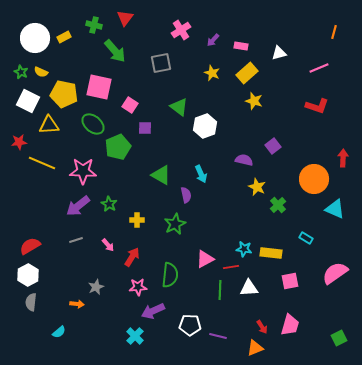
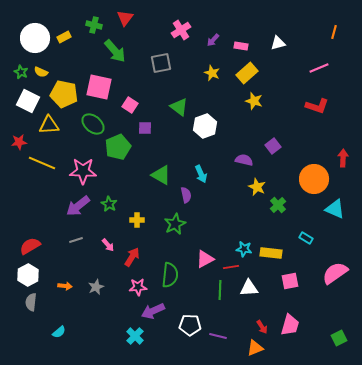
white triangle at (279, 53): moved 1 px left, 10 px up
orange arrow at (77, 304): moved 12 px left, 18 px up
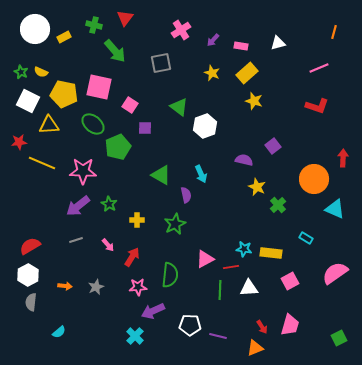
white circle at (35, 38): moved 9 px up
pink square at (290, 281): rotated 18 degrees counterclockwise
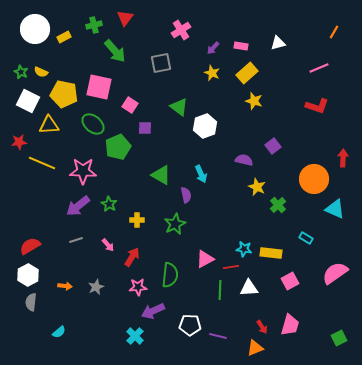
green cross at (94, 25): rotated 28 degrees counterclockwise
orange line at (334, 32): rotated 16 degrees clockwise
purple arrow at (213, 40): moved 8 px down
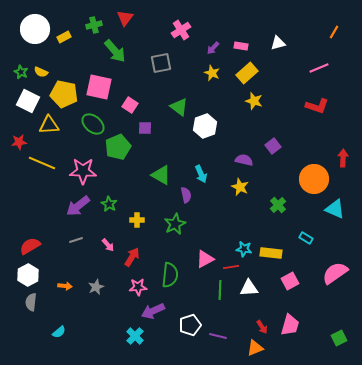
yellow star at (257, 187): moved 17 px left
white pentagon at (190, 325): rotated 20 degrees counterclockwise
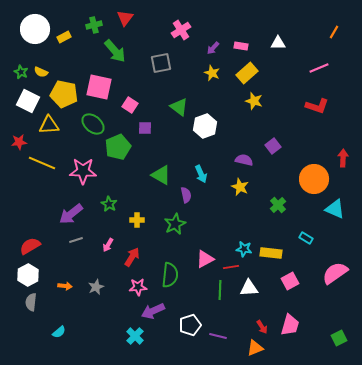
white triangle at (278, 43): rotated 14 degrees clockwise
purple arrow at (78, 206): moved 7 px left, 8 px down
pink arrow at (108, 245): rotated 72 degrees clockwise
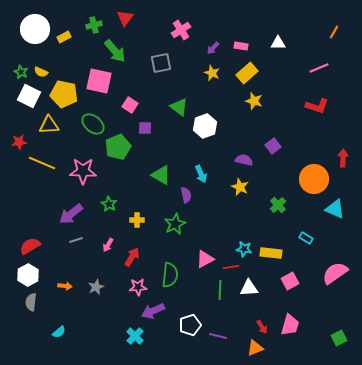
pink square at (99, 87): moved 6 px up
white square at (28, 101): moved 1 px right, 5 px up
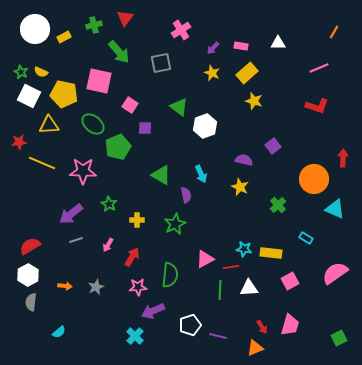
green arrow at (115, 51): moved 4 px right, 1 px down
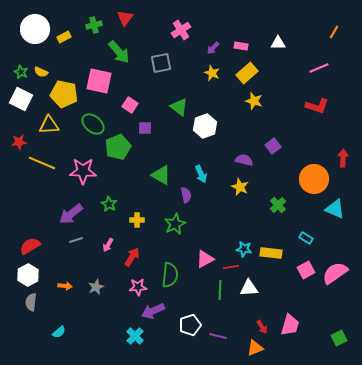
white square at (29, 96): moved 8 px left, 3 px down
pink square at (290, 281): moved 16 px right, 11 px up
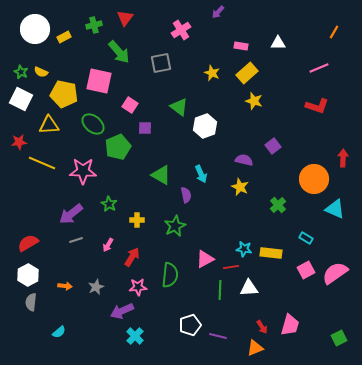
purple arrow at (213, 48): moved 5 px right, 36 px up
green star at (175, 224): moved 2 px down
red semicircle at (30, 246): moved 2 px left, 3 px up
purple arrow at (153, 311): moved 31 px left
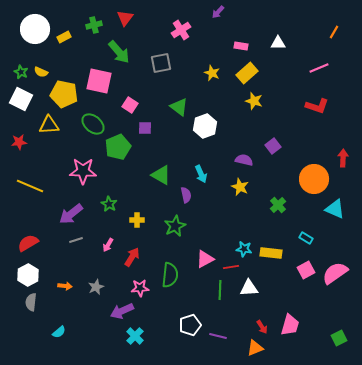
yellow line at (42, 163): moved 12 px left, 23 px down
pink star at (138, 287): moved 2 px right, 1 px down
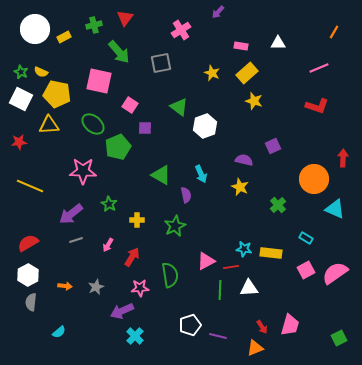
yellow pentagon at (64, 94): moved 7 px left
purple square at (273, 146): rotated 14 degrees clockwise
pink triangle at (205, 259): moved 1 px right, 2 px down
green semicircle at (170, 275): rotated 15 degrees counterclockwise
